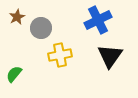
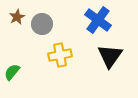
blue cross: rotated 28 degrees counterclockwise
gray circle: moved 1 px right, 4 px up
green semicircle: moved 2 px left, 2 px up
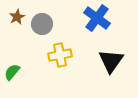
blue cross: moved 1 px left, 2 px up
black triangle: moved 1 px right, 5 px down
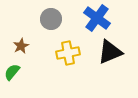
brown star: moved 4 px right, 29 px down
gray circle: moved 9 px right, 5 px up
yellow cross: moved 8 px right, 2 px up
black triangle: moved 1 px left, 9 px up; rotated 32 degrees clockwise
